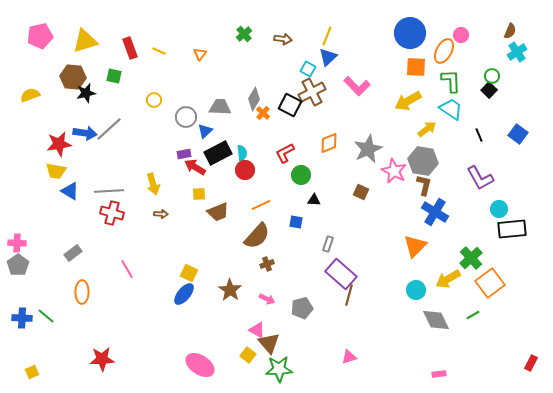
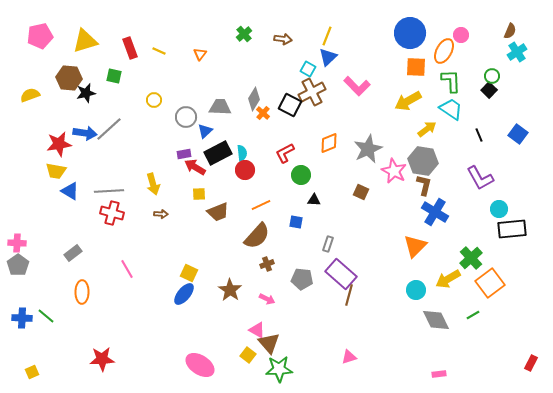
brown hexagon at (73, 77): moved 4 px left, 1 px down
gray pentagon at (302, 308): moved 29 px up; rotated 20 degrees clockwise
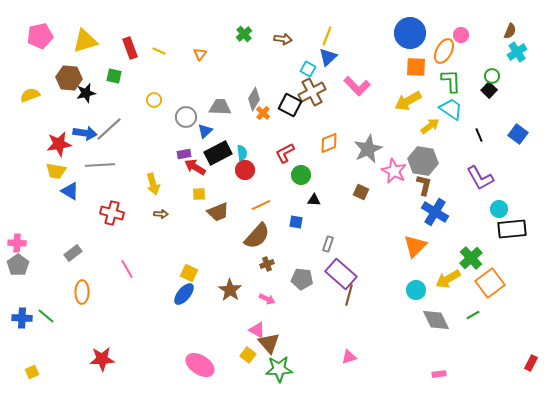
yellow arrow at (427, 129): moved 3 px right, 3 px up
gray line at (109, 191): moved 9 px left, 26 px up
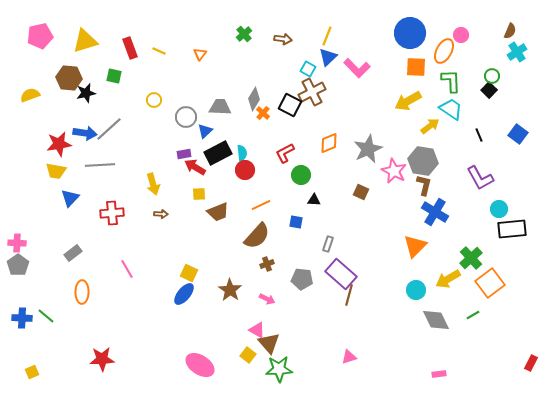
pink L-shape at (357, 86): moved 18 px up
blue triangle at (70, 191): moved 7 px down; rotated 42 degrees clockwise
red cross at (112, 213): rotated 20 degrees counterclockwise
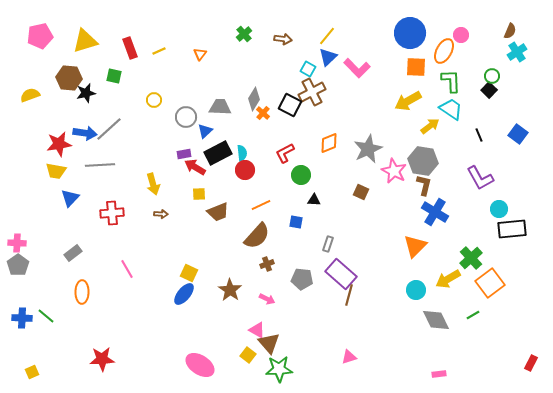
yellow line at (327, 36): rotated 18 degrees clockwise
yellow line at (159, 51): rotated 48 degrees counterclockwise
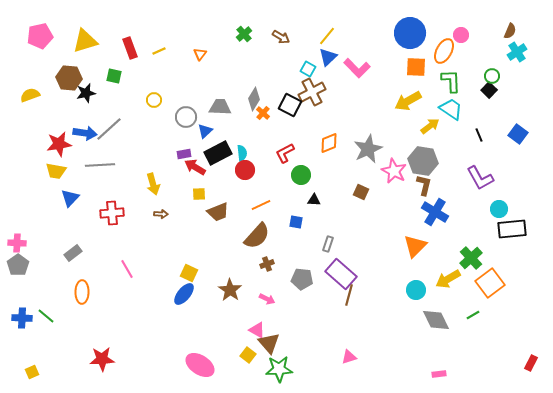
brown arrow at (283, 39): moved 2 px left, 2 px up; rotated 24 degrees clockwise
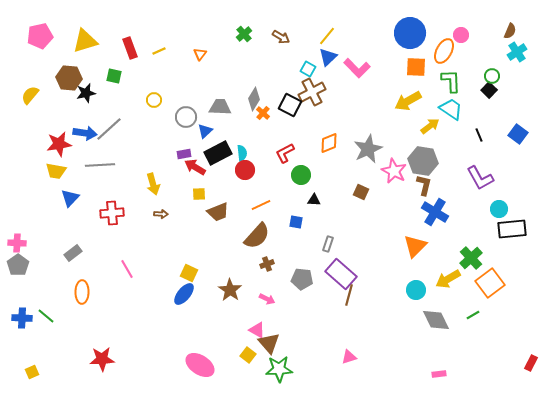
yellow semicircle at (30, 95): rotated 30 degrees counterclockwise
